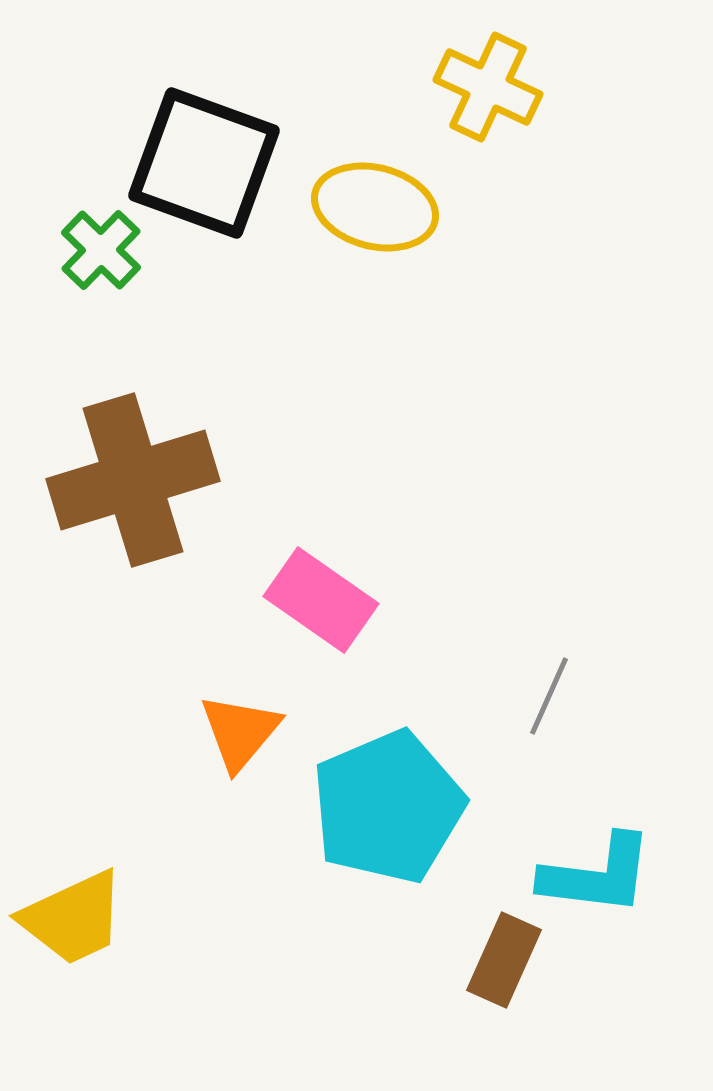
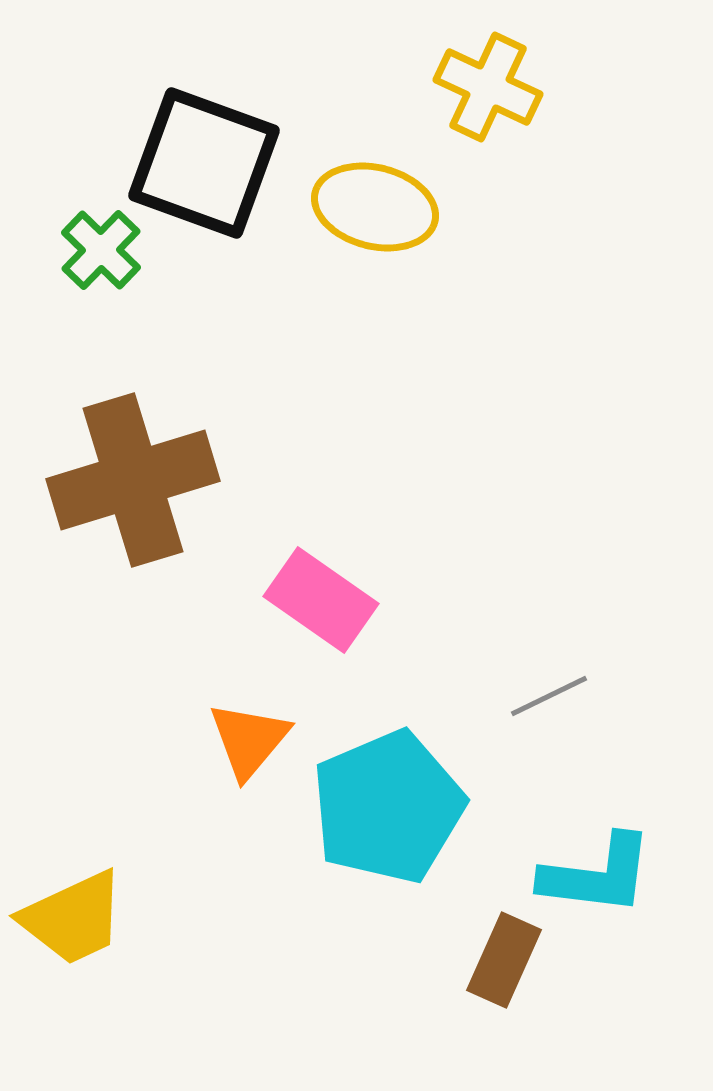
gray line: rotated 40 degrees clockwise
orange triangle: moved 9 px right, 8 px down
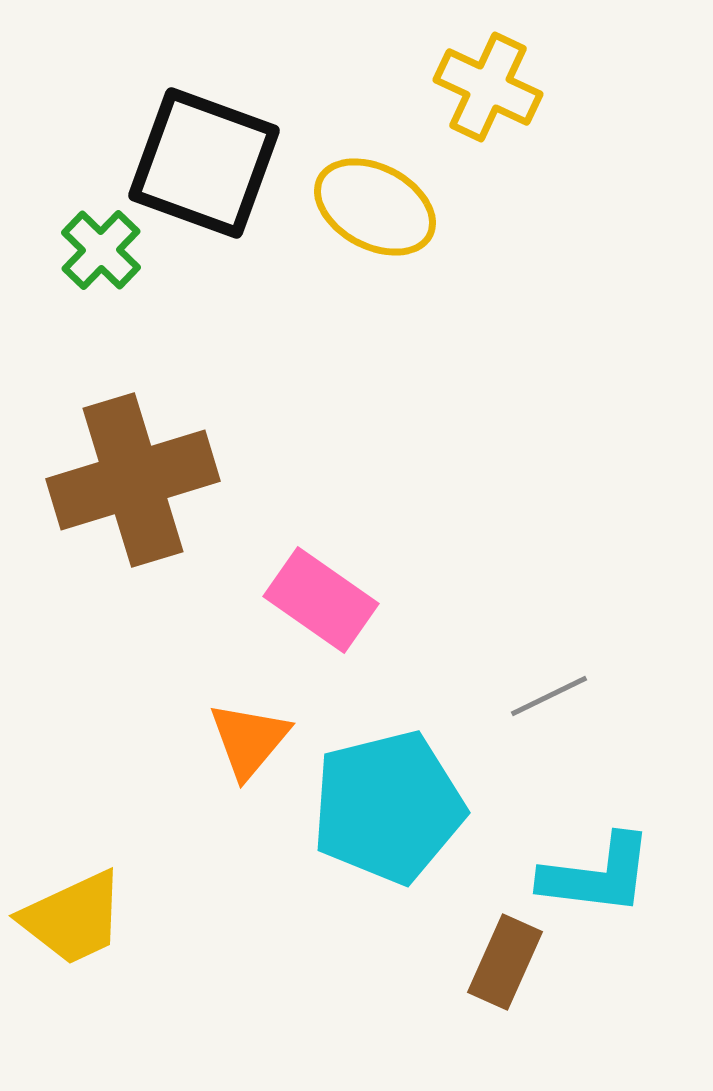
yellow ellipse: rotated 14 degrees clockwise
cyan pentagon: rotated 9 degrees clockwise
brown rectangle: moved 1 px right, 2 px down
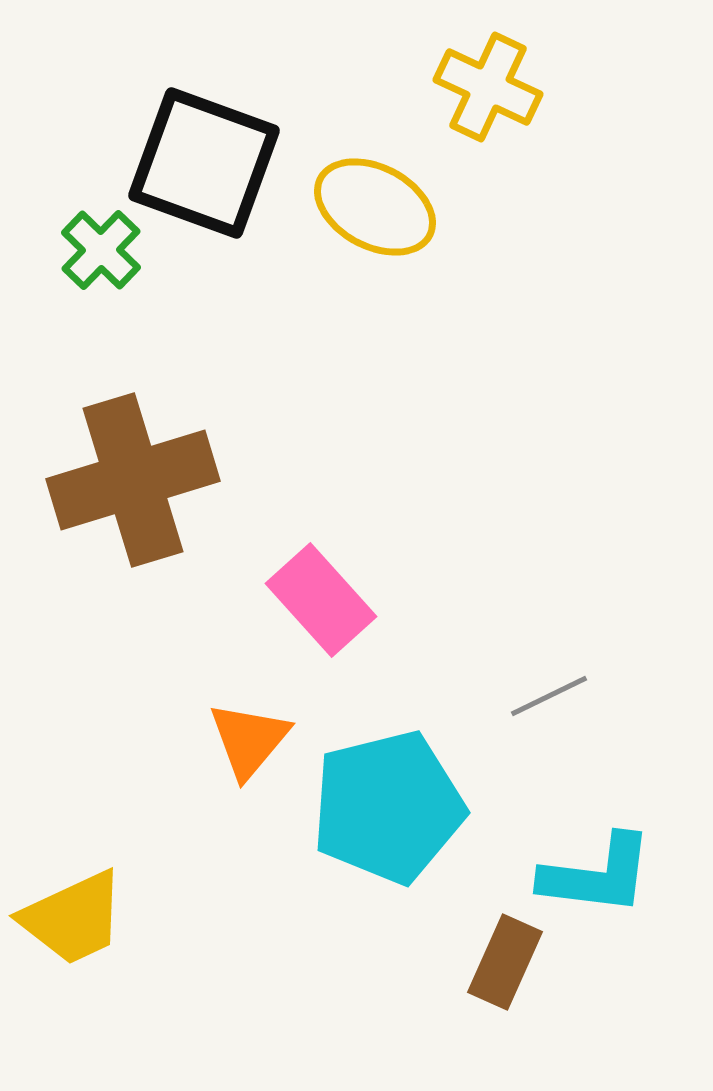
pink rectangle: rotated 13 degrees clockwise
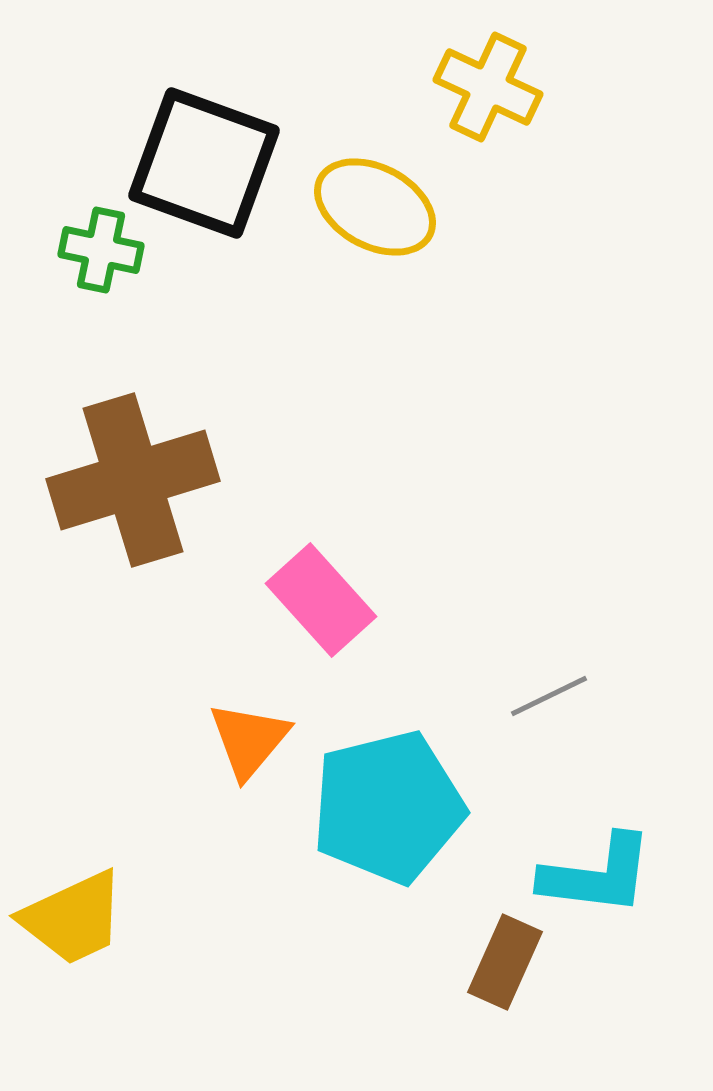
green cross: rotated 32 degrees counterclockwise
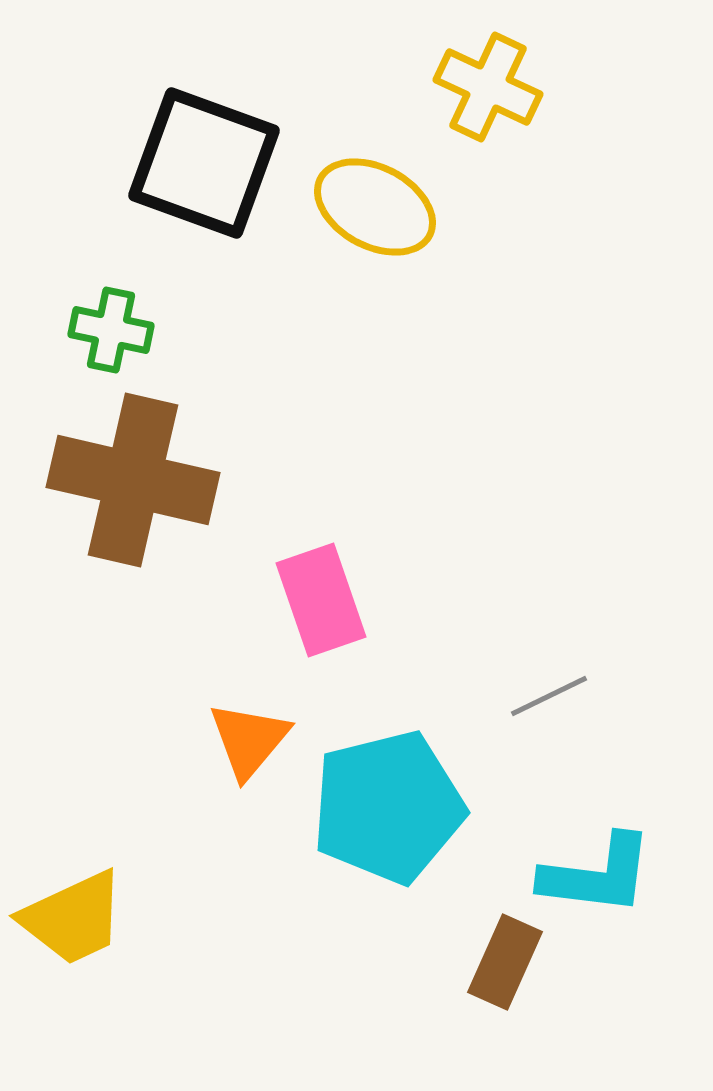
green cross: moved 10 px right, 80 px down
brown cross: rotated 30 degrees clockwise
pink rectangle: rotated 23 degrees clockwise
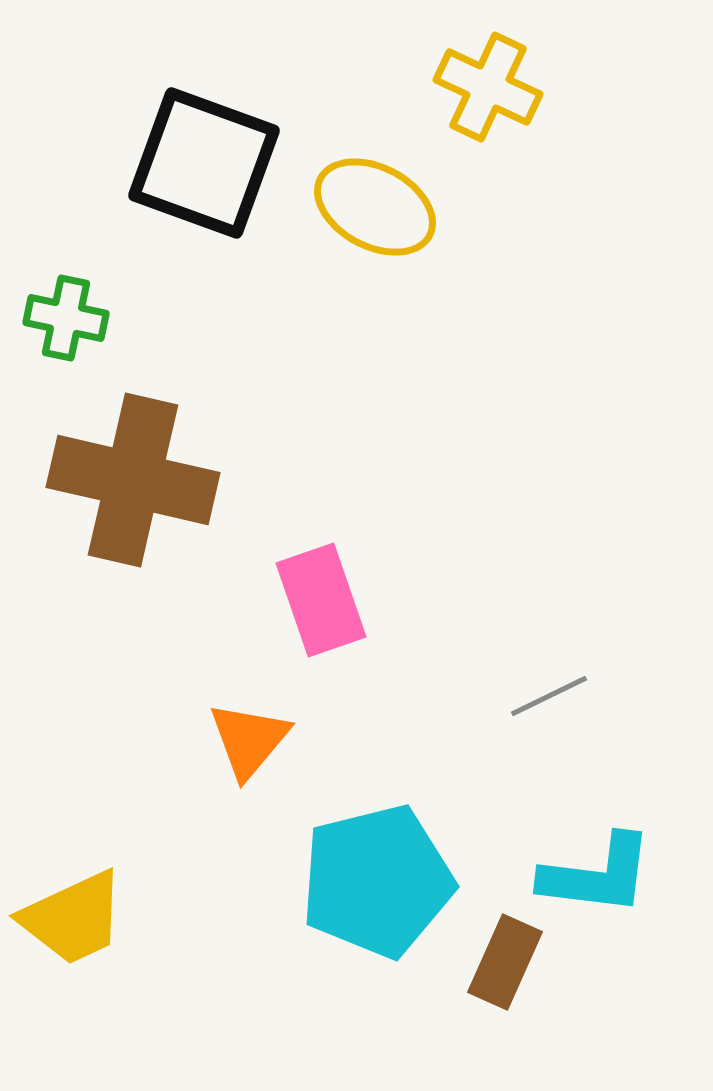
green cross: moved 45 px left, 12 px up
cyan pentagon: moved 11 px left, 74 px down
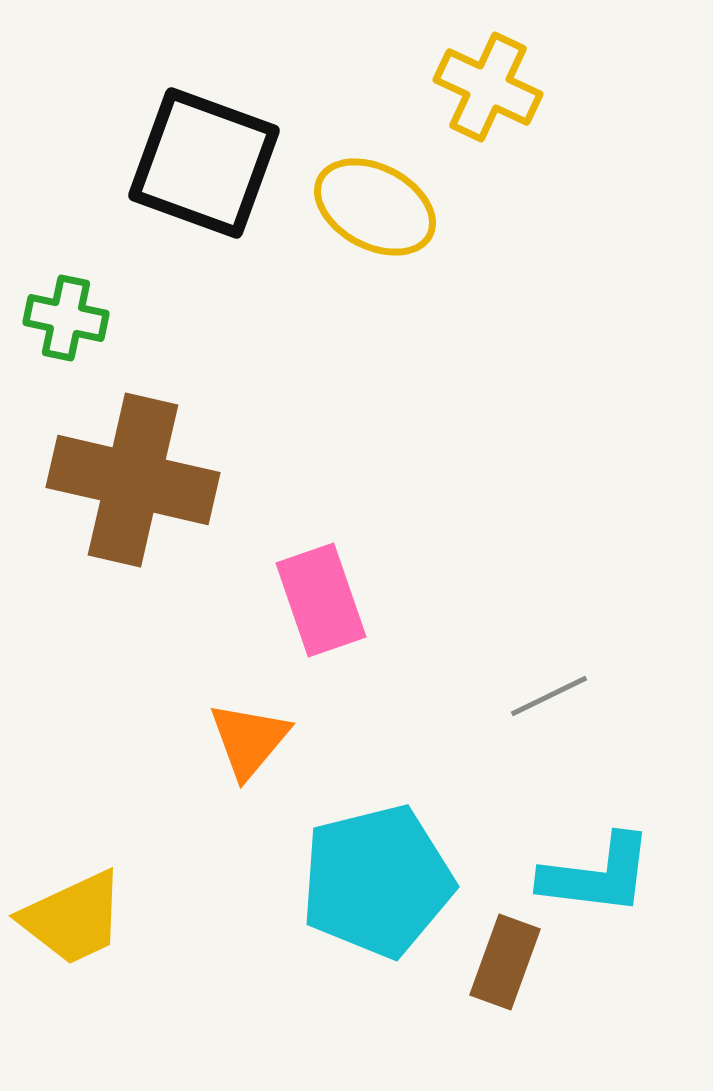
brown rectangle: rotated 4 degrees counterclockwise
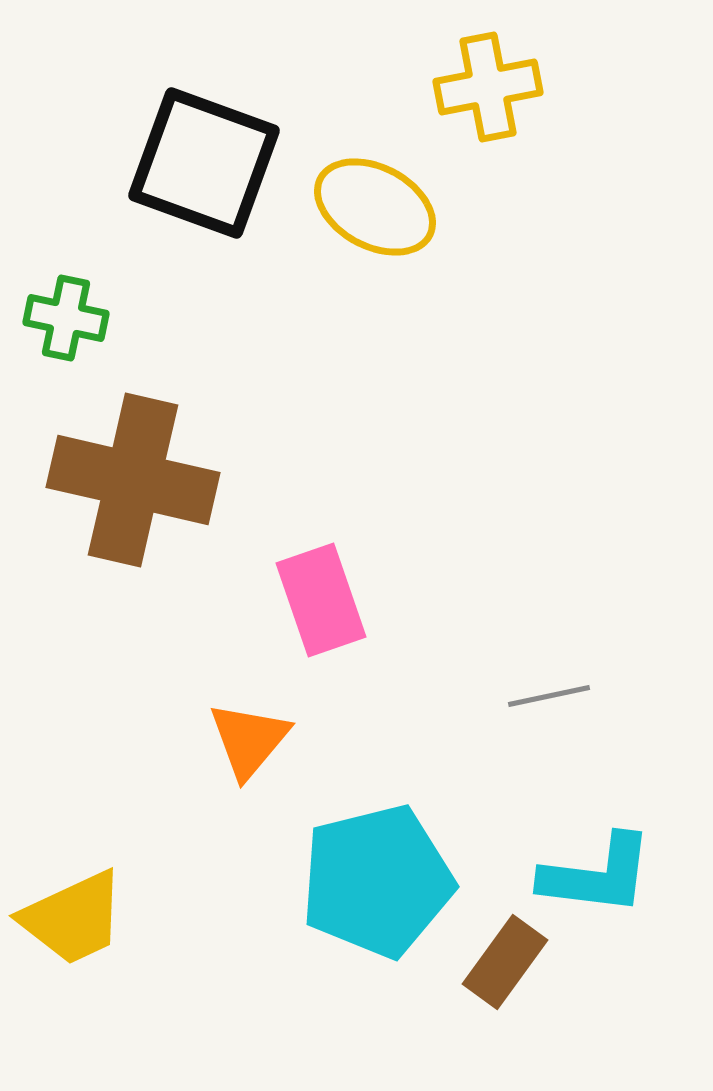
yellow cross: rotated 36 degrees counterclockwise
gray line: rotated 14 degrees clockwise
brown rectangle: rotated 16 degrees clockwise
